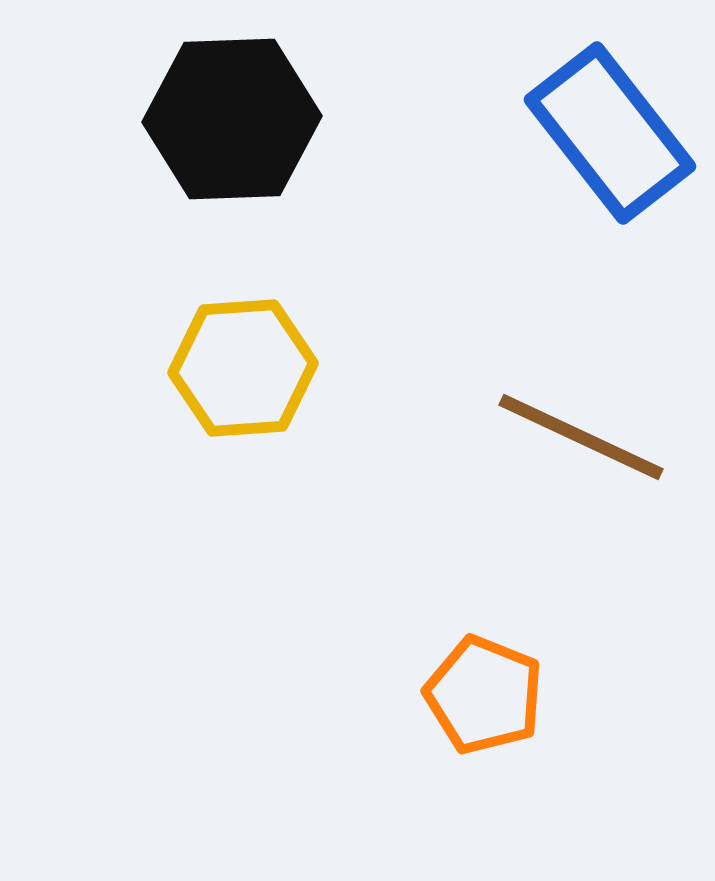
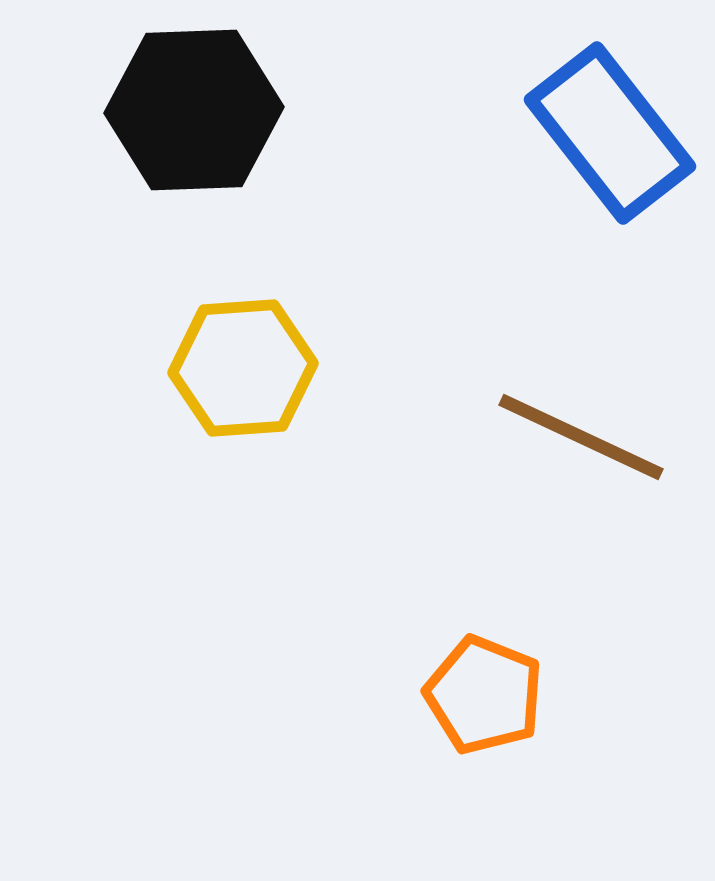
black hexagon: moved 38 px left, 9 px up
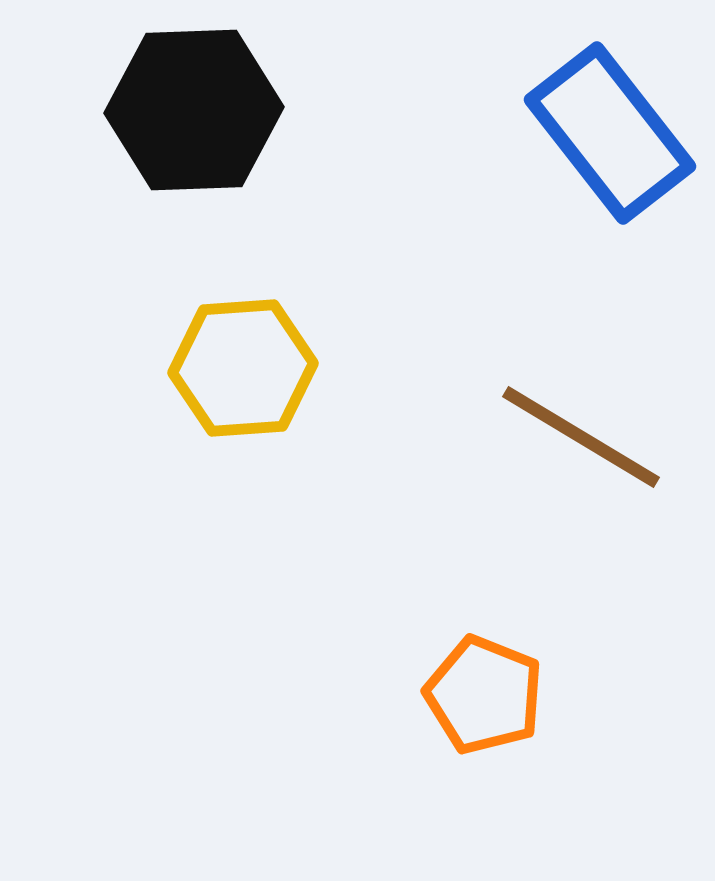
brown line: rotated 6 degrees clockwise
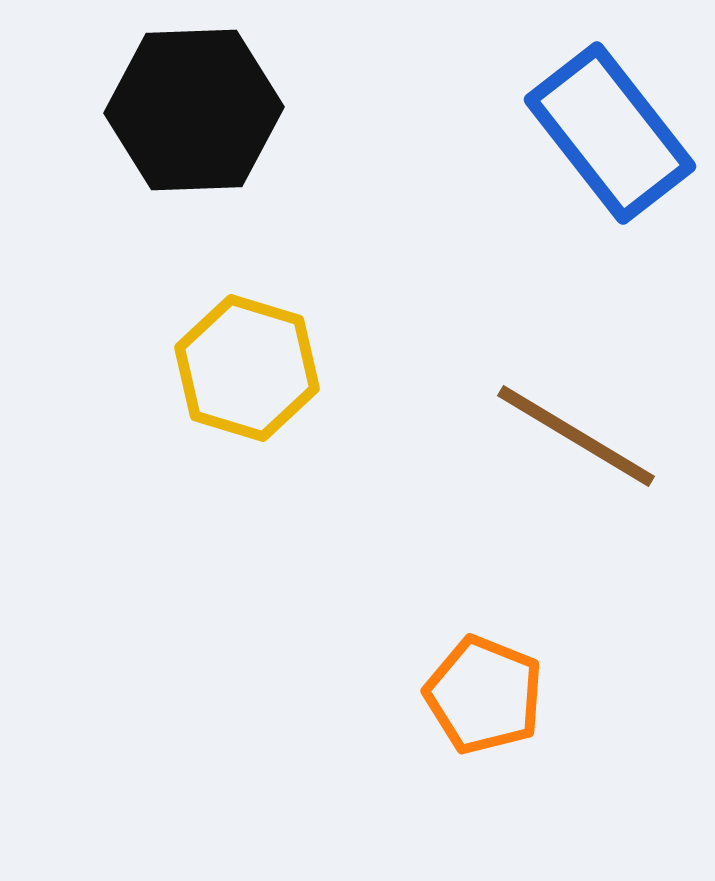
yellow hexagon: moved 4 px right; rotated 21 degrees clockwise
brown line: moved 5 px left, 1 px up
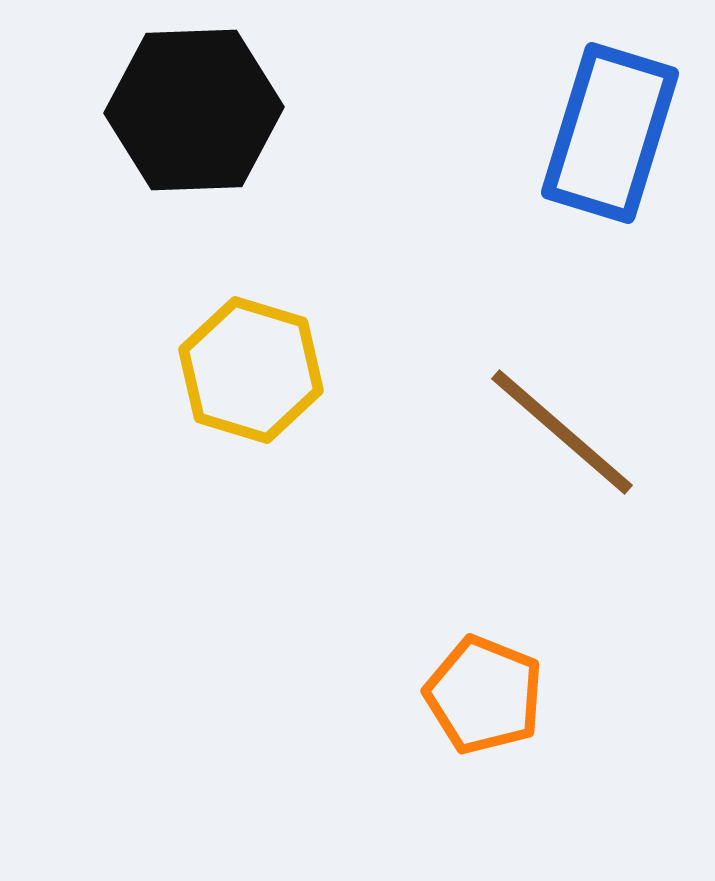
blue rectangle: rotated 55 degrees clockwise
yellow hexagon: moved 4 px right, 2 px down
brown line: moved 14 px left, 4 px up; rotated 10 degrees clockwise
